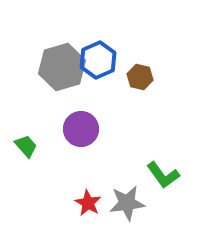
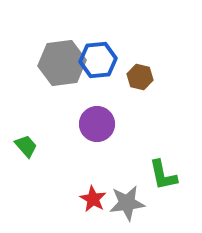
blue hexagon: rotated 18 degrees clockwise
gray hexagon: moved 4 px up; rotated 9 degrees clockwise
purple circle: moved 16 px right, 5 px up
green L-shape: rotated 24 degrees clockwise
red star: moved 5 px right, 4 px up
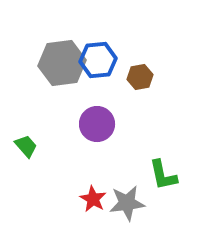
brown hexagon: rotated 25 degrees counterclockwise
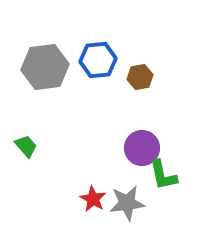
gray hexagon: moved 17 px left, 4 px down
purple circle: moved 45 px right, 24 px down
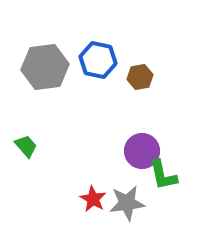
blue hexagon: rotated 18 degrees clockwise
purple circle: moved 3 px down
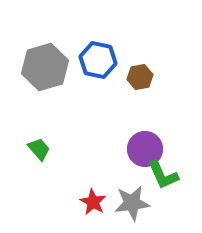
gray hexagon: rotated 9 degrees counterclockwise
green trapezoid: moved 13 px right, 3 px down
purple circle: moved 3 px right, 2 px up
green L-shape: rotated 12 degrees counterclockwise
red star: moved 3 px down
gray star: moved 5 px right
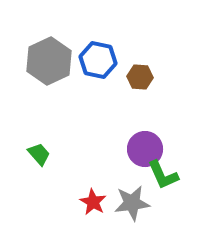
gray hexagon: moved 4 px right, 6 px up; rotated 9 degrees counterclockwise
brown hexagon: rotated 15 degrees clockwise
green trapezoid: moved 5 px down
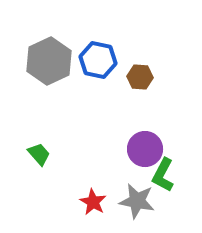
green L-shape: rotated 52 degrees clockwise
gray star: moved 5 px right, 2 px up; rotated 18 degrees clockwise
